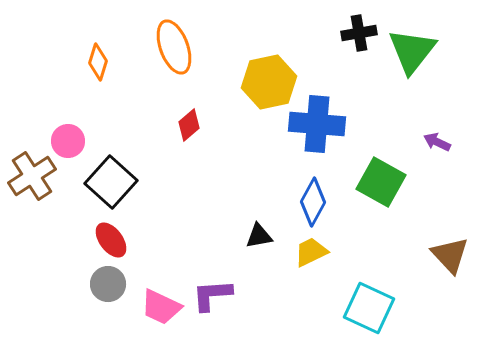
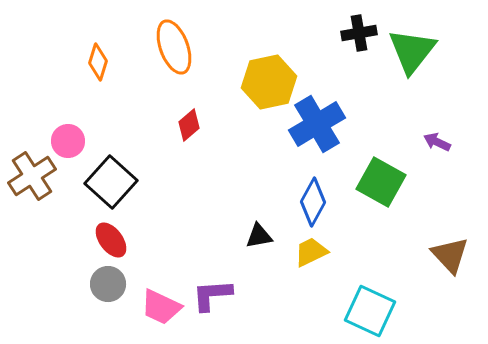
blue cross: rotated 36 degrees counterclockwise
cyan square: moved 1 px right, 3 px down
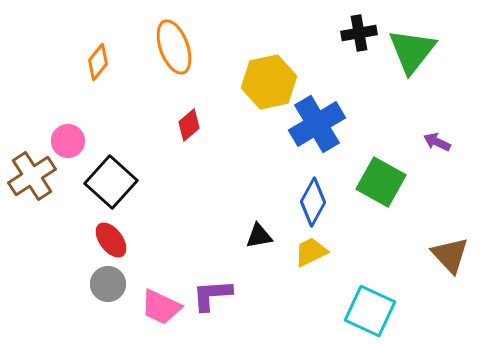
orange diamond: rotated 21 degrees clockwise
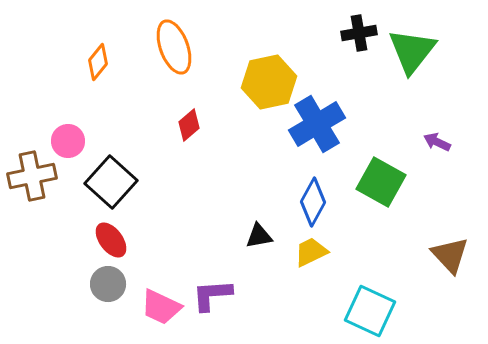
brown cross: rotated 21 degrees clockwise
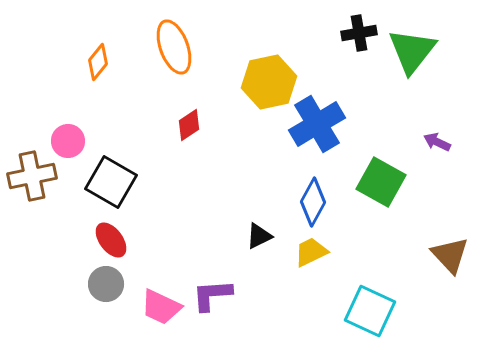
red diamond: rotated 8 degrees clockwise
black square: rotated 12 degrees counterclockwise
black triangle: rotated 16 degrees counterclockwise
gray circle: moved 2 px left
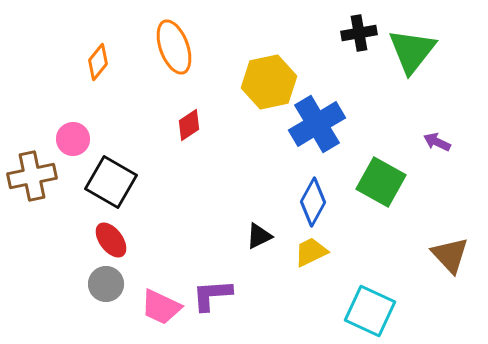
pink circle: moved 5 px right, 2 px up
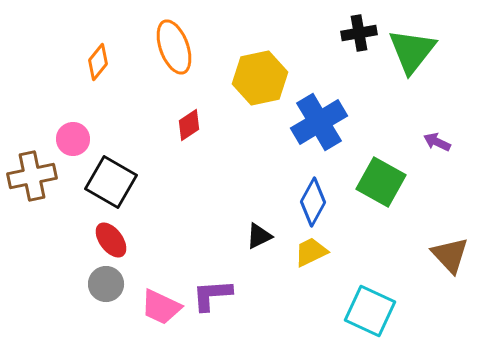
yellow hexagon: moved 9 px left, 4 px up
blue cross: moved 2 px right, 2 px up
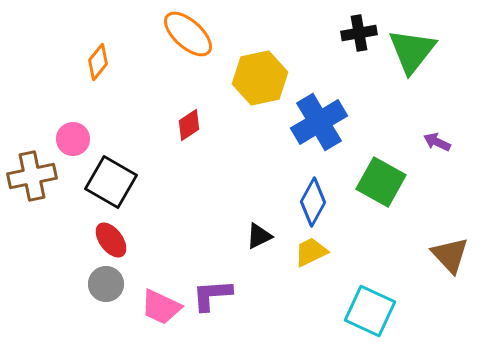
orange ellipse: moved 14 px right, 13 px up; rotated 28 degrees counterclockwise
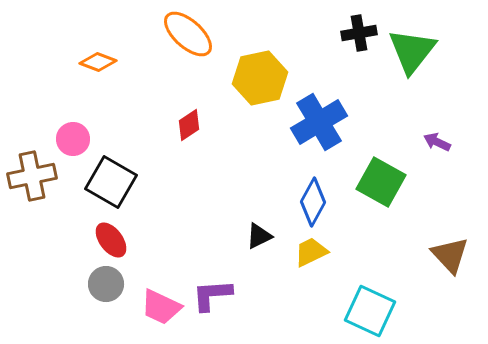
orange diamond: rotated 72 degrees clockwise
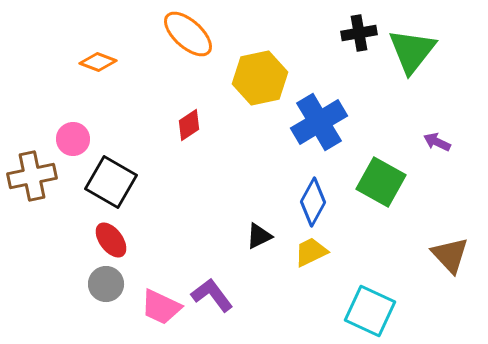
purple L-shape: rotated 57 degrees clockwise
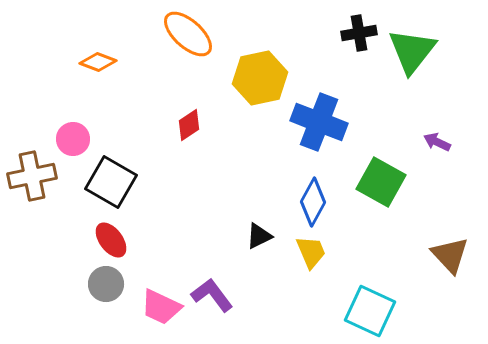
blue cross: rotated 38 degrees counterclockwise
yellow trapezoid: rotated 93 degrees clockwise
